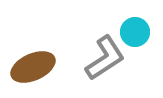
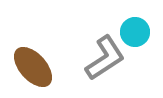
brown ellipse: rotated 72 degrees clockwise
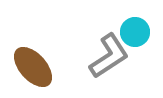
gray L-shape: moved 4 px right, 2 px up
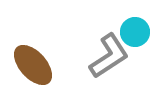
brown ellipse: moved 2 px up
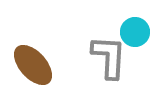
gray L-shape: moved 1 px down; rotated 54 degrees counterclockwise
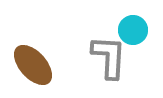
cyan circle: moved 2 px left, 2 px up
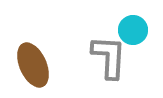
brown ellipse: rotated 18 degrees clockwise
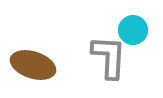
brown ellipse: rotated 48 degrees counterclockwise
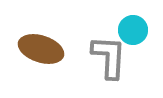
brown ellipse: moved 8 px right, 16 px up
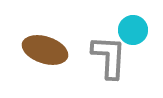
brown ellipse: moved 4 px right, 1 px down
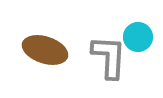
cyan circle: moved 5 px right, 7 px down
